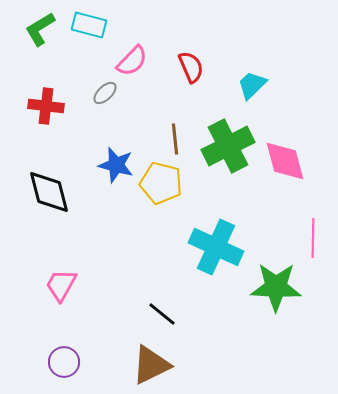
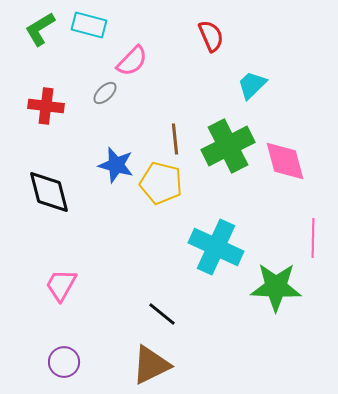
red semicircle: moved 20 px right, 31 px up
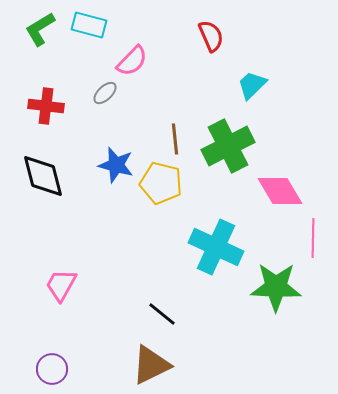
pink diamond: moved 5 px left, 30 px down; rotated 15 degrees counterclockwise
black diamond: moved 6 px left, 16 px up
purple circle: moved 12 px left, 7 px down
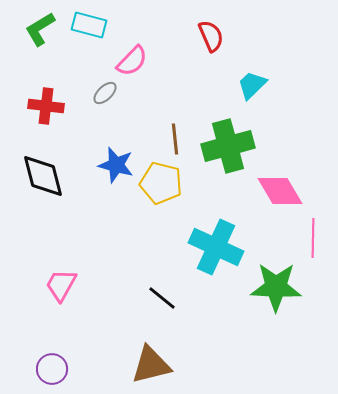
green cross: rotated 12 degrees clockwise
black line: moved 16 px up
brown triangle: rotated 12 degrees clockwise
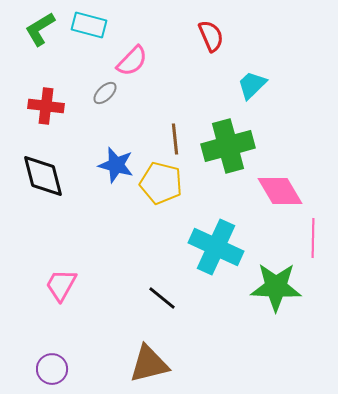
brown triangle: moved 2 px left, 1 px up
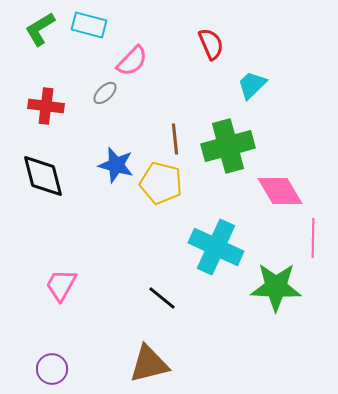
red semicircle: moved 8 px down
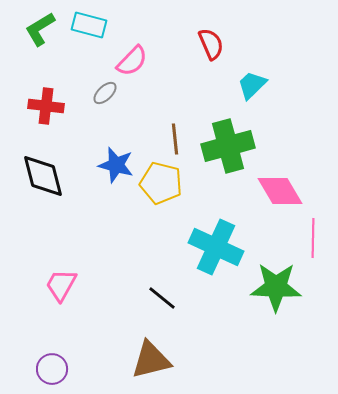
brown triangle: moved 2 px right, 4 px up
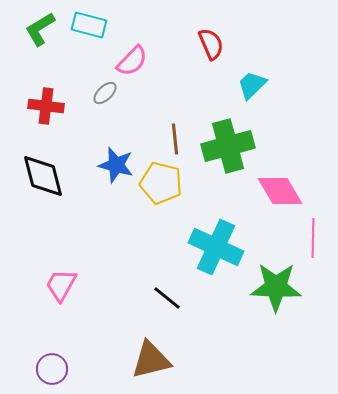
black line: moved 5 px right
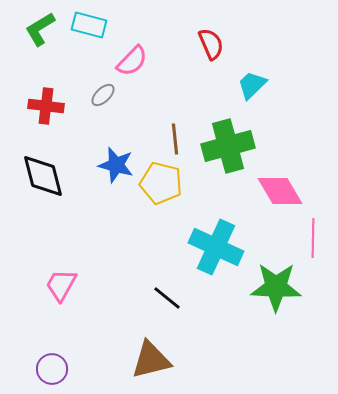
gray ellipse: moved 2 px left, 2 px down
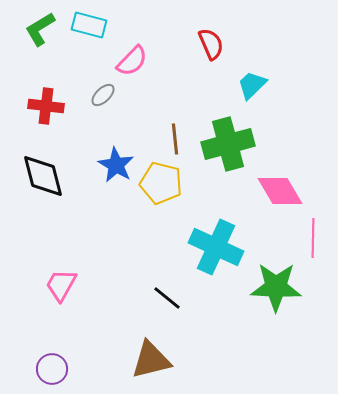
green cross: moved 2 px up
blue star: rotated 15 degrees clockwise
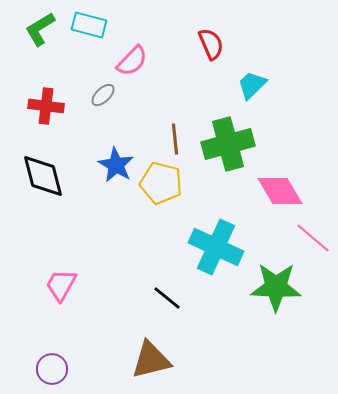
pink line: rotated 51 degrees counterclockwise
